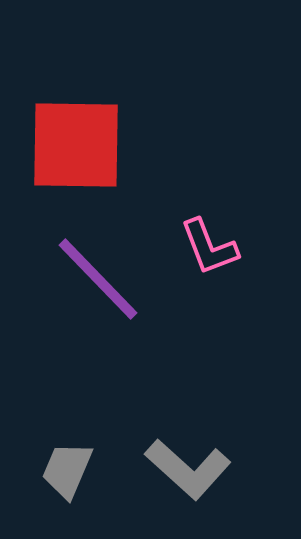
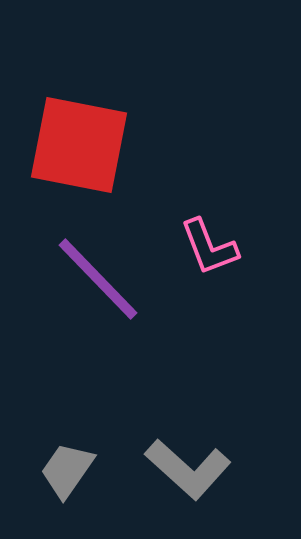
red square: moved 3 px right; rotated 10 degrees clockwise
gray trapezoid: rotated 12 degrees clockwise
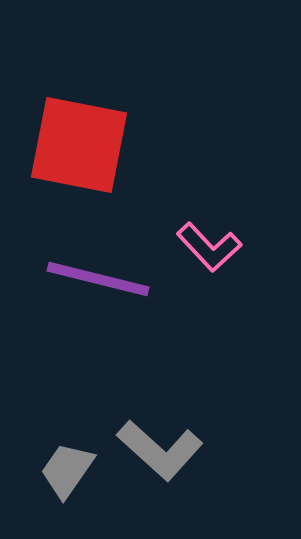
pink L-shape: rotated 22 degrees counterclockwise
purple line: rotated 32 degrees counterclockwise
gray L-shape: moved 28 px left, 19 px up
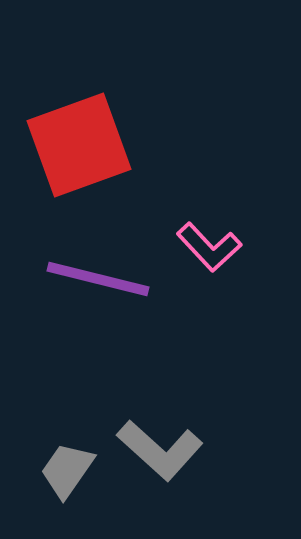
red square: rotated 31 degrees counterclockwise
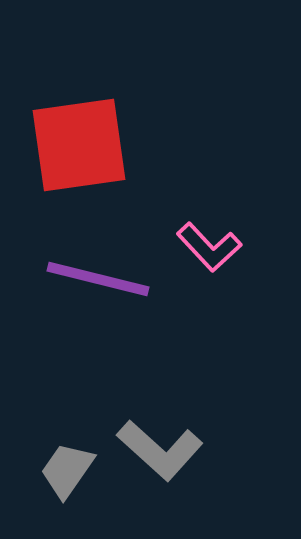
red square: rotated 12 degrees clockwise
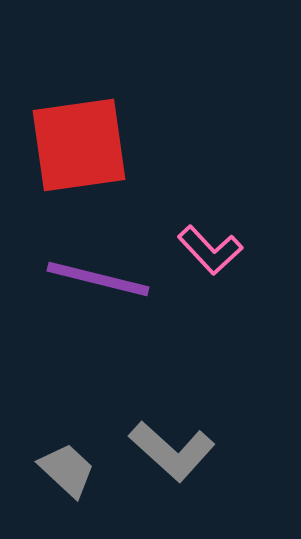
pink L-shape: moved 1 px right, 3 px down
gray L-shape: moved 12 px right, 1 px down
gray trapezoid: rotated 98 degrees clockwise
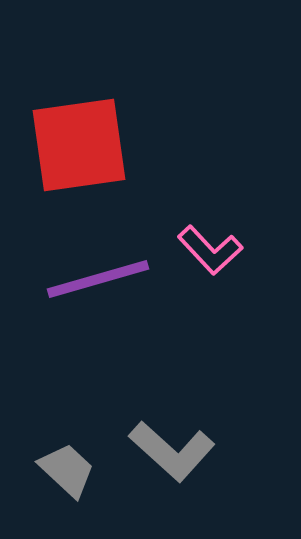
purple line: rotated 30 degrees counterclockwise
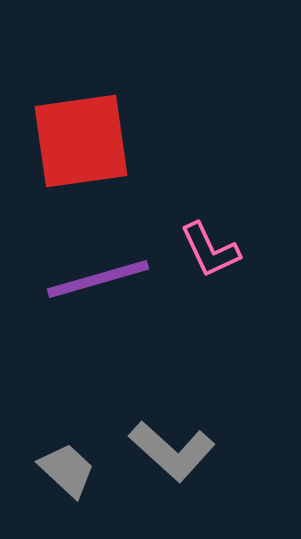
red square: moved 2 px right, 4 px up
pink L-shape: rotated 18 degrees clockwise
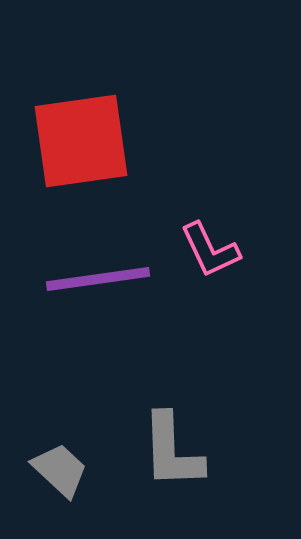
purple line: rotated 8 degrees clockwise
gray L-shape: rotated 46 degrees clockwise
gray trapezoid: moved 7 px left
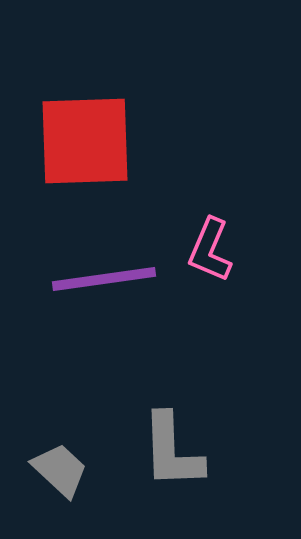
red square: moved 4 px right; rotated 6 degrees clockwise
pink L-shape: rotated 48 degrees clockwise
purple line: moved 6 px right
